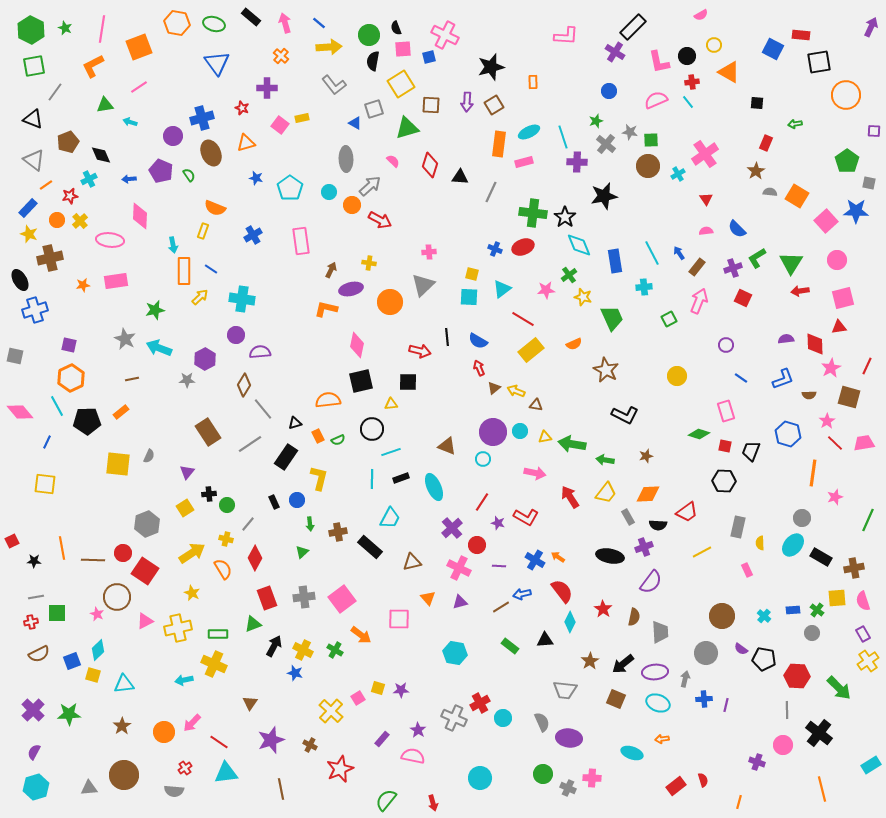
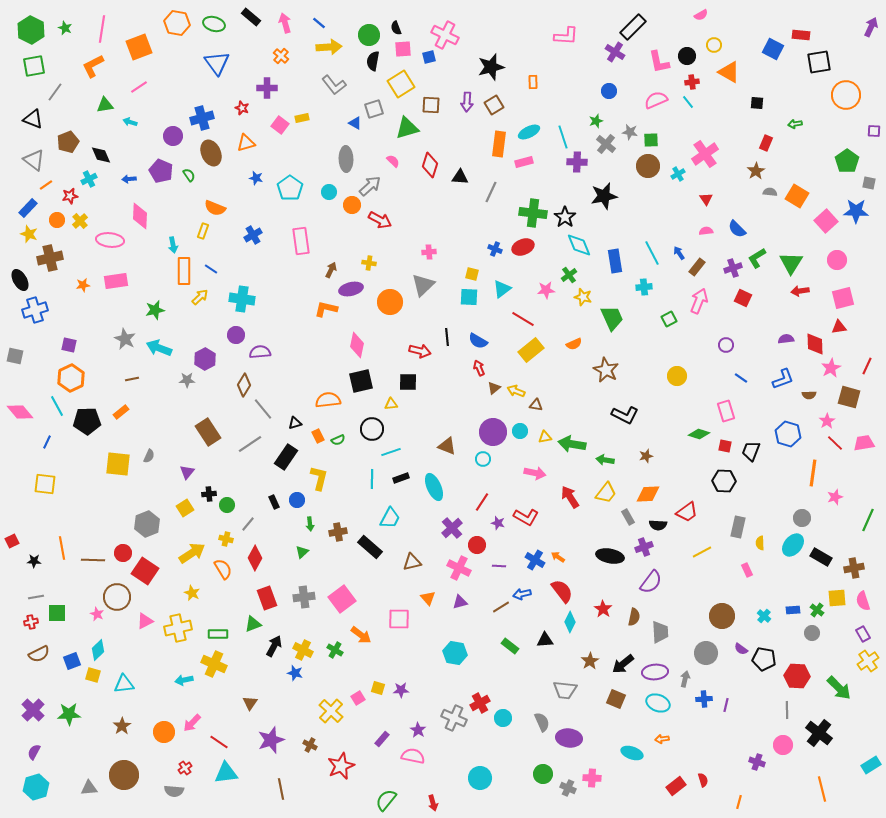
red star at (340, 769): moved 1 px right, 3 px up
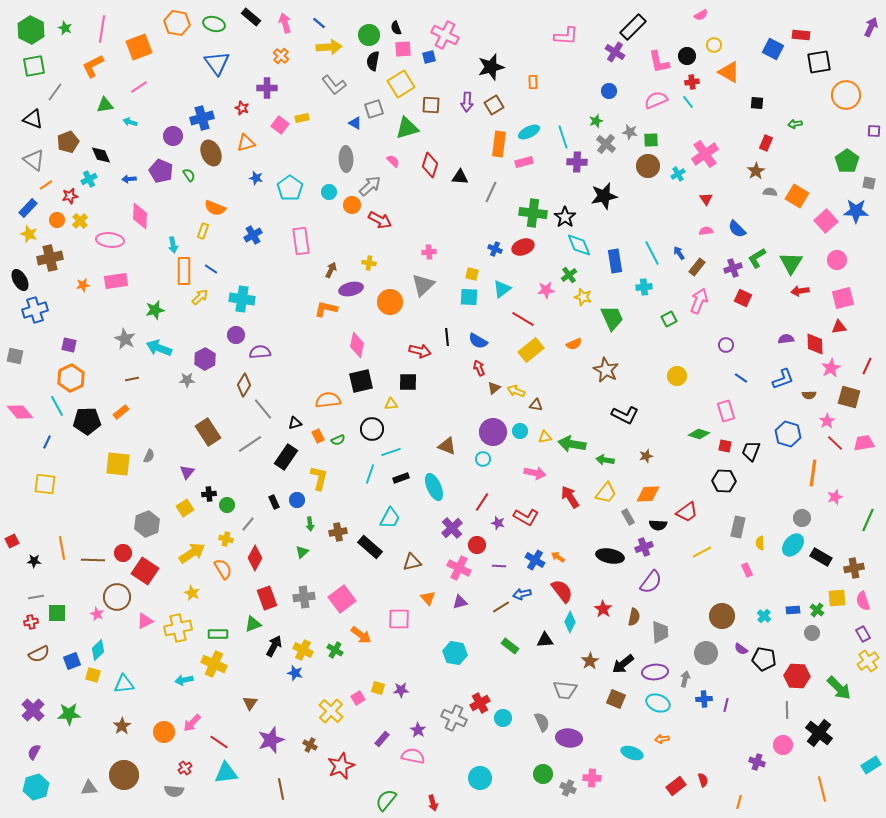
cyan line at (372, 479): moved 2 px left, 5 px up; rotated 18 degrees clockwise
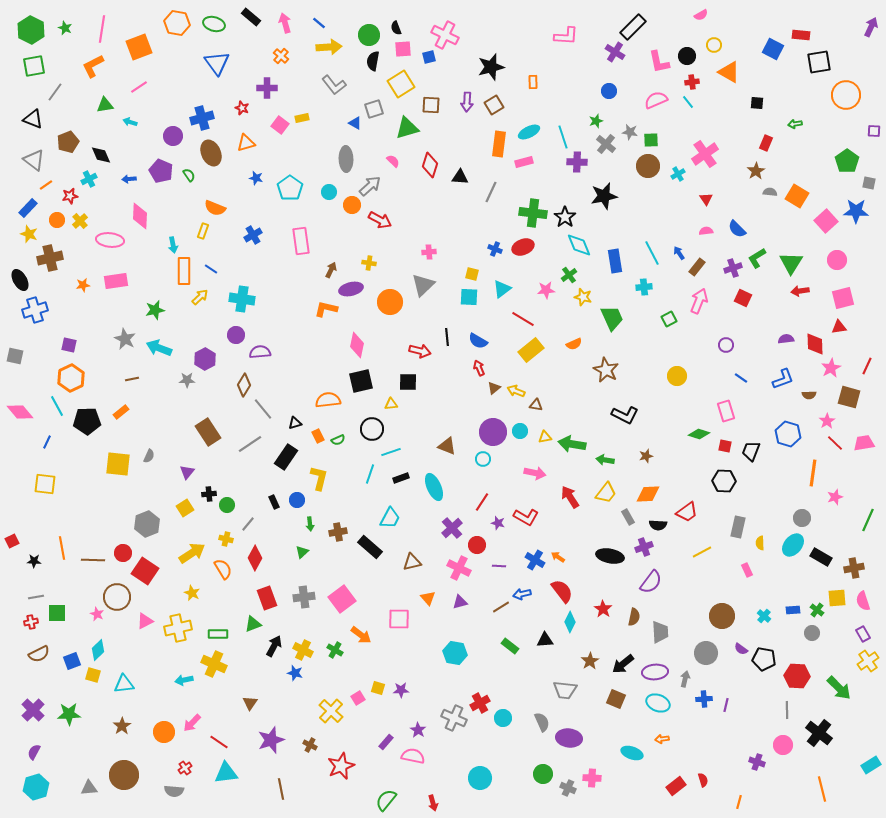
purple rectangle at (382, 739): moved 4 px right, 3 px down
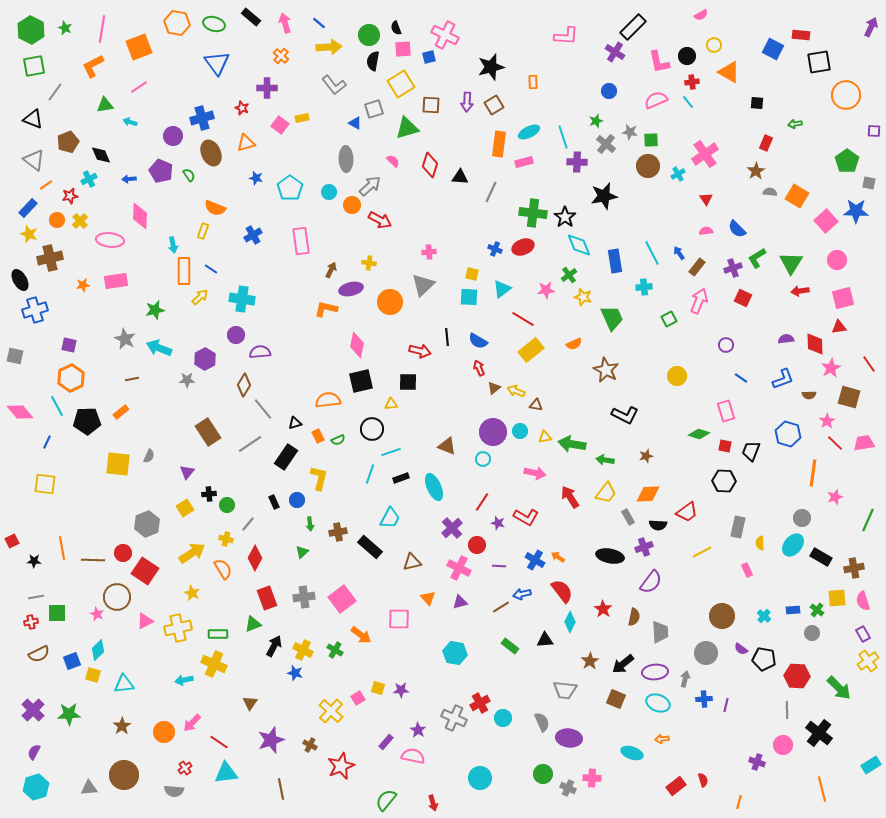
red line at (867, 366): moved 2 px right, 2 px up; rotated 60 degrees counterclockwise
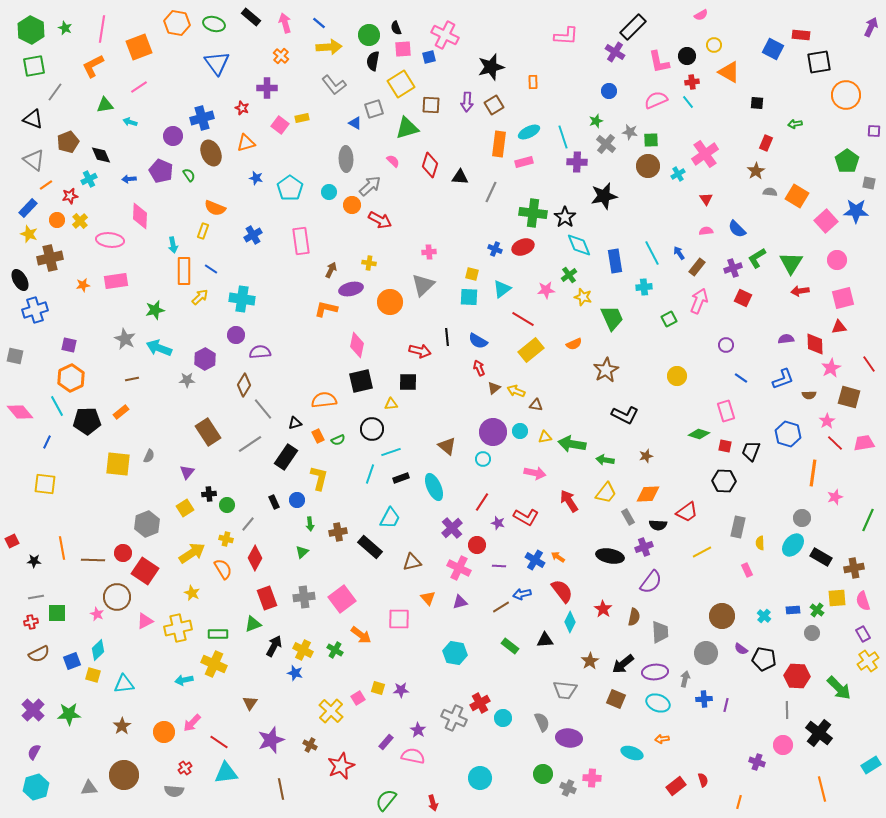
brown star at (606, 370): rotated 15 degrees clockwise
orange semicircle at (328, 400): moved 4 px left
brown triangle at (447, 446): rotated 18 degrees clockwise
red arrow at (570, 497): moved 1 px left, 4 px down
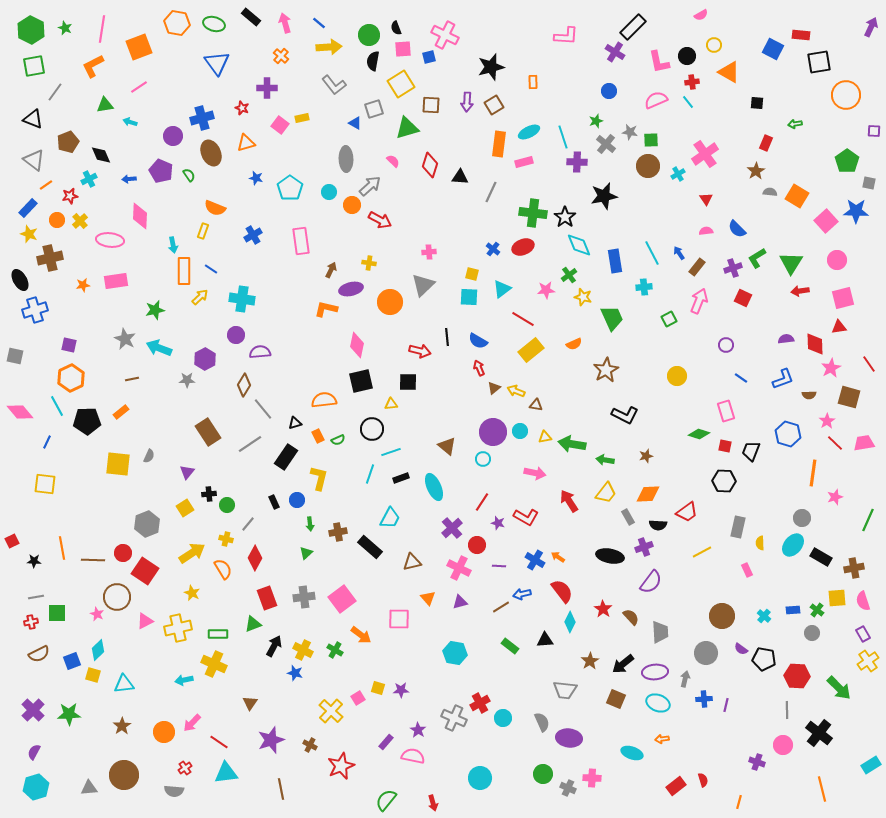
blue cross at (495, 249): moved 2 px left; rotated 16 degrees clockwise
green triangle at (302, 552): moved 4 px right, 1 px down
brown semicircle at (634, 617): moved 3 px left; rotated 54 degrees counterclockwise
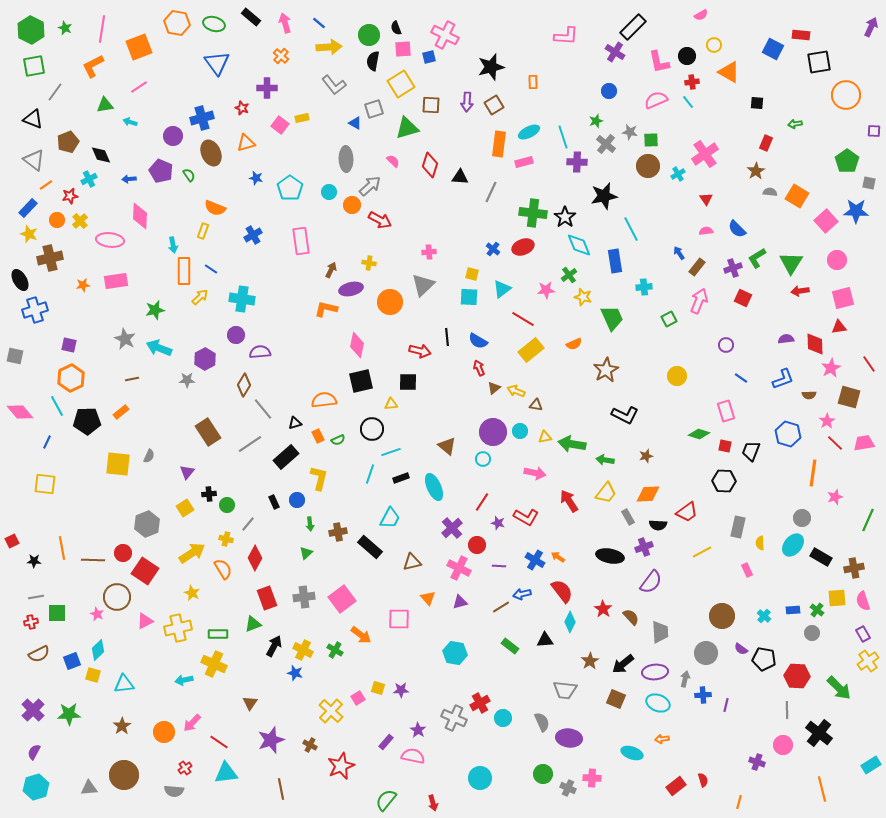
cyan line at (652, 253): moved 21 px left, 24 px up
black rectangle at (286, 457): rotated 15 degrees clockwise
blue cross at (704, 699): moved 1 px left, 4 px up
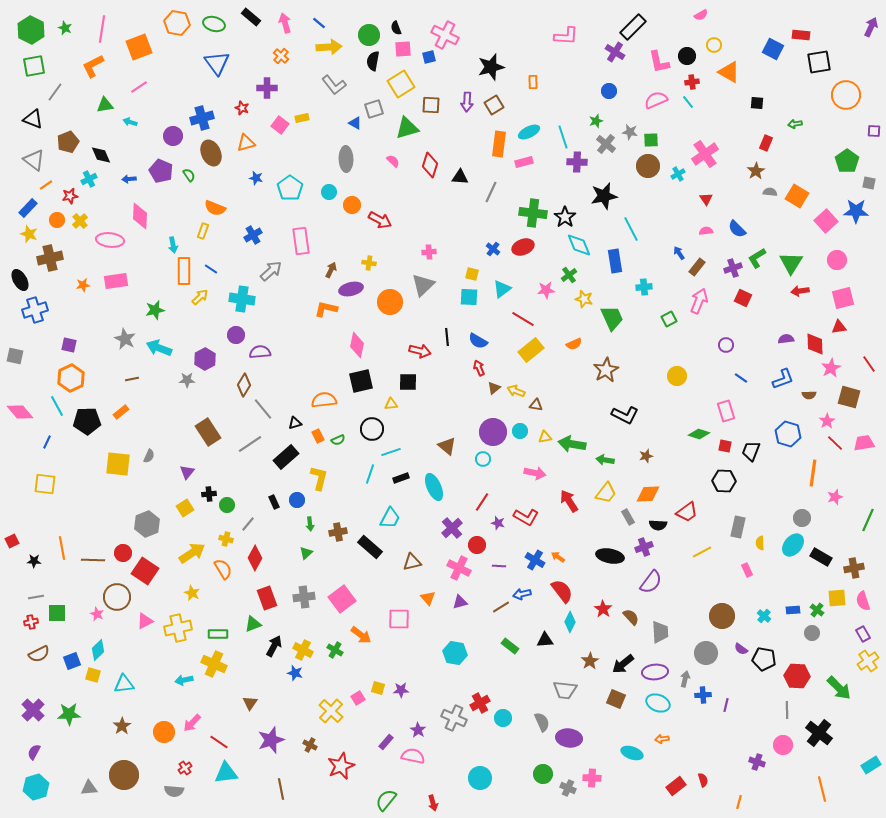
gray arrow at (370, 186): moved 99 px left, 85 px down
yellow star at (583, 297): moved 1 px right, 2 px down
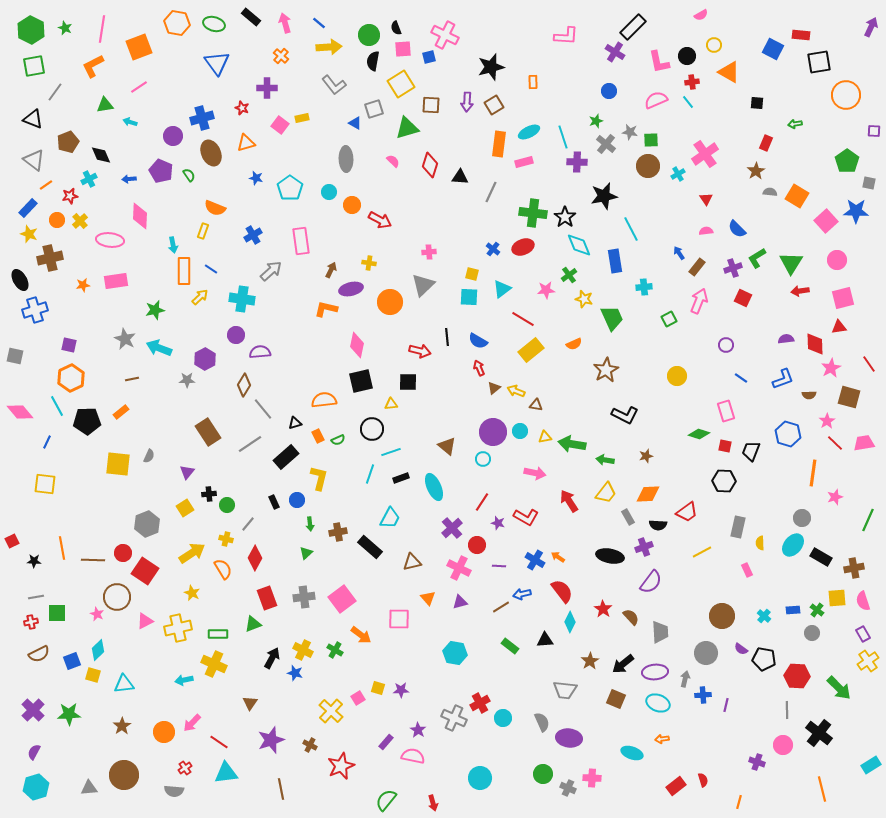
black arrow at (274, 646): moved 2 px left, 12 px down
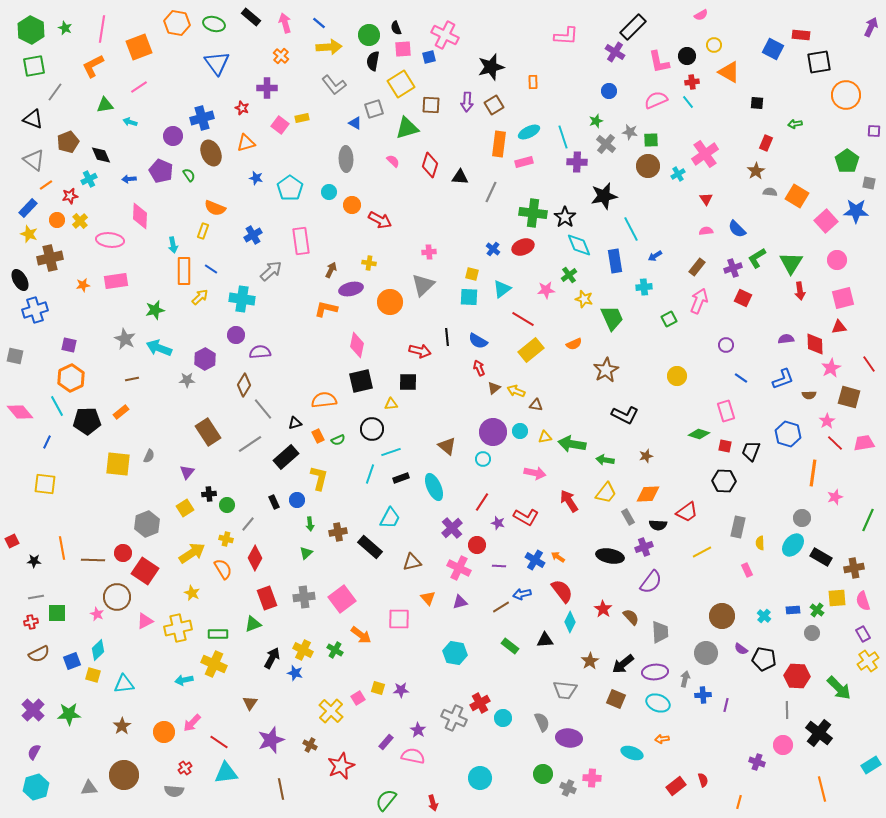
blue arrow at (679, 253): moved 24 px left, 3 px down; rotated 88 degrees counterclockwise
red arrow at (800, 291): rotated 90 degrees counterclockwise
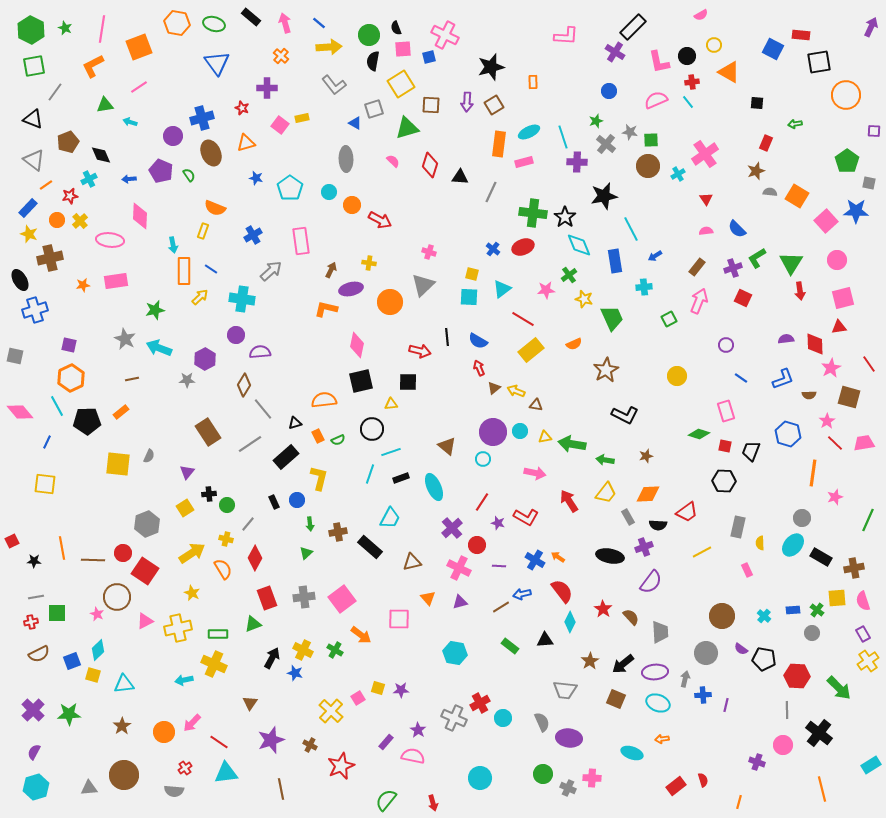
brown star at (756, 171): rotated 12 degrees clockwise
pink cross at (429, 252): rotated 24 degrees clockwise
